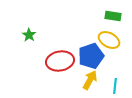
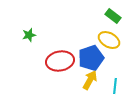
green rectangle: rotated 28 degrees clockwise
green star: rotated 24 degrees clockwise
blue pentagon: moved 2 px down
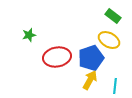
red ellipse: moved 3 px left, 4 px up
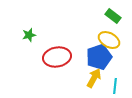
blue pentagon: moved 8 px right, 1 px up
yellow arrow: moved 4 px right, 2 px up
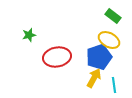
cyan line: moved 1 px left, 1 px up; rotated 14 degrees counterclockwise
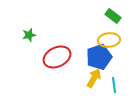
yellow ellipse: rotated 35 degrees counterclockwise
red ellipse: rotated 16 degrees counterclockwise
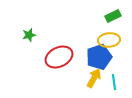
green rectangle: rotated 63 degrees counterclockwise
red ellipse: moved 2 px right
cyan line: moved 3 px up
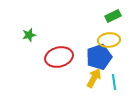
red ellipse: rotated 12 degrees clockwise
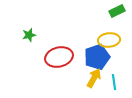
green rectangle: moved 4 px right, 5 px up
blue pentagon: moved 2 px left
